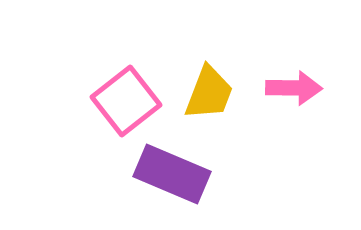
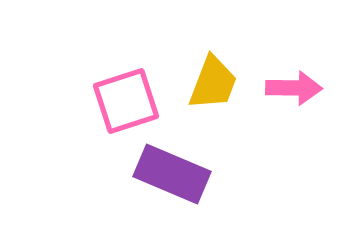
yellow trapezoid: moved 4 px right, 10 px up
pink square: rotated 20 degrees clockwise
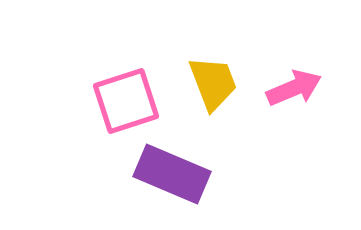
yellow trapezoid: rotated 42 degrees counterclockwise
pink arrow: rotated 24 degrees counterclockwise
